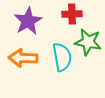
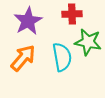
orange arrow: rotated 128 degrees clockwise
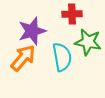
purple star: moved 4 px right, 10 px down; rotated 12 degrees clockwise
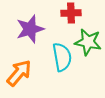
red cross: moved 1 px left, 1 px up
purple star: moved 2 px left, 2 px up
orange arrow: moved 4 px left, 15 px down
